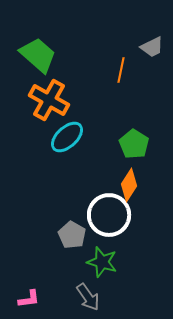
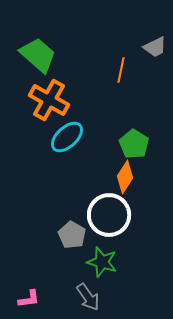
gray trapezoid: moved 3 px right
orange diamond: moved 4 px left, 8 px up
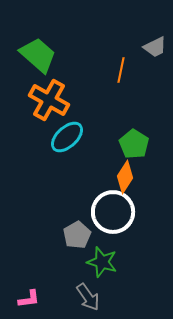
white circle: moved 4 px right, 3 px up
gray pentagon: moved 5 px right; rotated 12 degrees clockwise
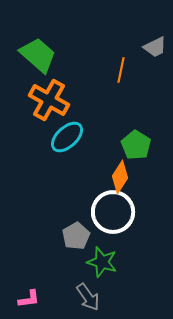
green pentagon: moved 2 px right, 1 px down
orange diamond: moved 5 px left
gray pentagon: moved 1 px left, 1 px down
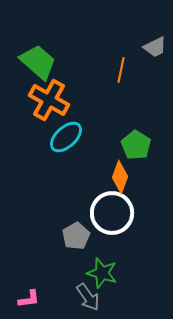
green trapezoid: moved 7 px down
cyan ellipse: moved 1 px left
orange diamond: rotated 12 degrees counterclockwise
white circle: moved 1 px left, 1 px down
green star: moved 11 px down
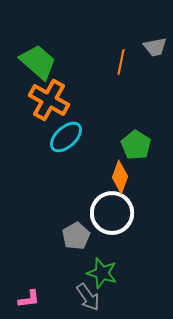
gray trapezoid: rotated 15 degrees clockwise
orange line: moved 8 px up
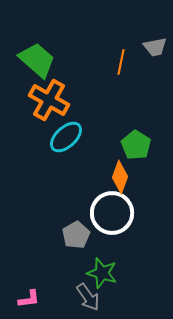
green trapezoid: moved 1 px left, 2 px up
gray pentagon: moved 1 px up
